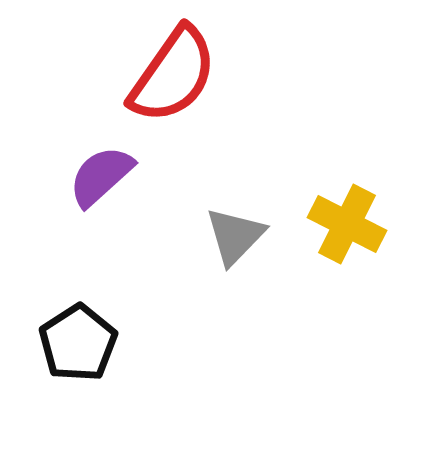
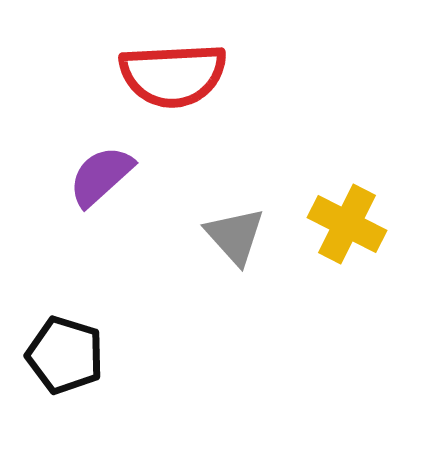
red semicircle: rotated 52 degrees clockwise
gray triangle: rotated 26 degrees counterclockwise
black pentagon: moved 13 px left, 12 px down; rotated 22 degrees counterclockwise
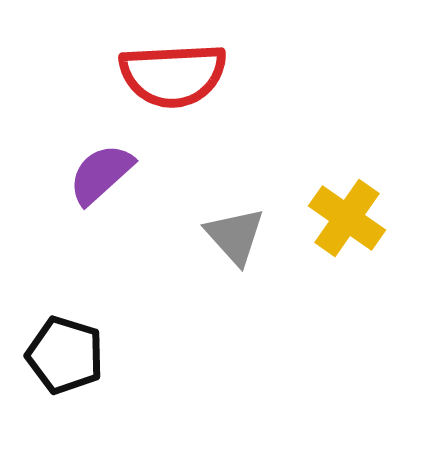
purple semicircle: moved 2 px up
yellow cross: moved 6 px up; rotated 8 degrees clockwise
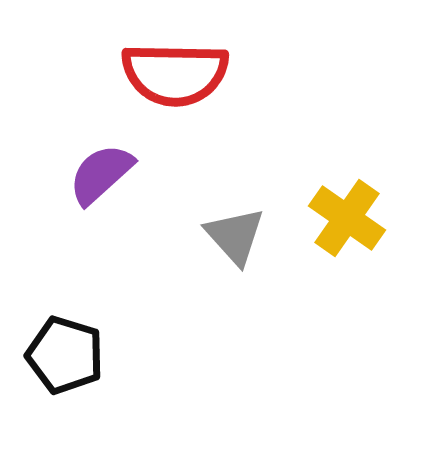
red semicircle: moved 2 px right, 1 px up; rotated 4 degrees clockwise
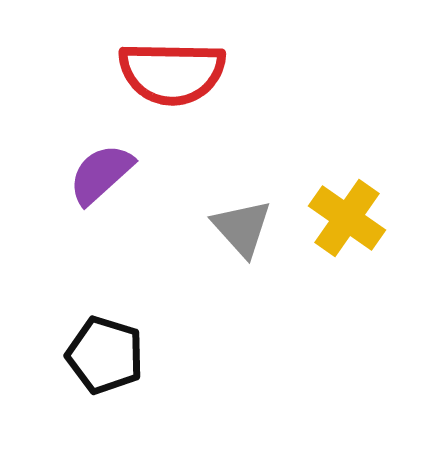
red semicircle: moved 3 px left, 1 px up
gray triangle: moved 7 px right, 8 px up
black pentagon: moved 40 px right
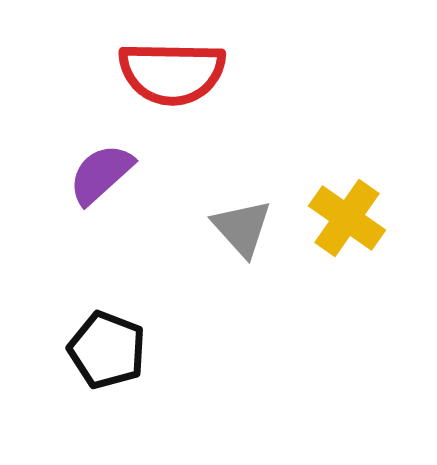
black pentagon: moved 2 px right, 5 px up; rotated 4 degrees clockwise
